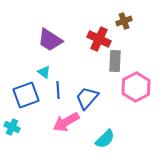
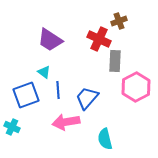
brown cross: moved 5 px left
pink arrow: rotated 20 degrees clockwise
cyan semicircle: rotated 120 degrees clockwise
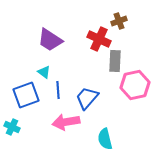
pink hexagon: moved 1 px left, 2 px up; rotated 16 degrees clockwise
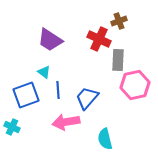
gray rectangle: moved 3 px right, 1 px up
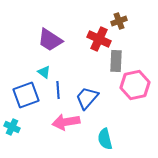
gray rectangle: moved 2 px left, 1 px down
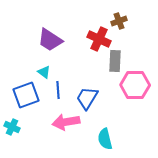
gray rectangle: moved 1 px left
pink hexagon: rotated 12 degrees clockwise
blue trapezoid: rotated 10 degrees counterclockwise
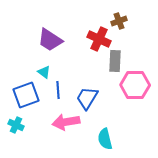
cyan cross: moved 4 px right, 2 px up
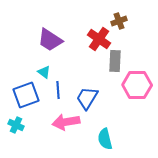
red cross: rotated 10 degrees clockwise
pink hexagon: moved 2 px right
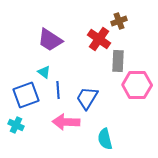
gray rectangle: moved 3 px right
pink arrow: rotated 12 degrees clockwise
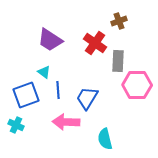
red cross: moved 4 px left, 4 px down
